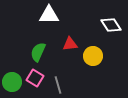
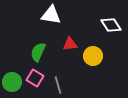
white triangle: moved 2 px right; rotated 10 degrees clockwise
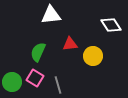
white triangle: rotated 15 degrees counterclockwise
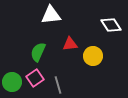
pink square: rotated 24 degrees clockwise
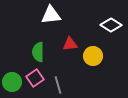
white diamond: rotated 25 degrees counterclockwise
green semicircle: rotated 24 degrees counterclockwise
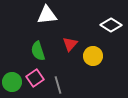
white triangle: moved 4 px left
red triangle: rotated 42 degrees counterclockwise
green semicircle: moved 1 px up; rotated 18 degrees counterclockwise
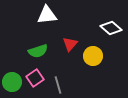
white diamond: moved 3 px down; rotated 10 degrees clockwise
green semicircle: rotated 90 degrees counterclockwise
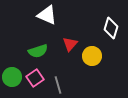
white triangle: rotated 30 degrees clockwise
white diamond: rotated 65 degrees clockwise
yellow circle: moved 1 px left
green circle: moved 5 px up
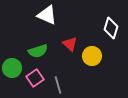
red triangle: rotated 28 degrees counterclockwise
green circle: moved 9 px up
